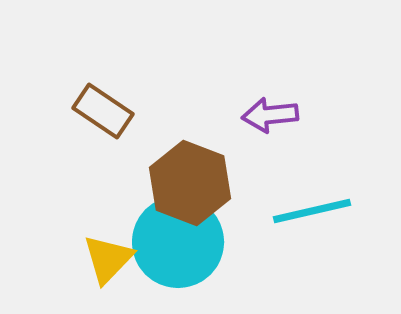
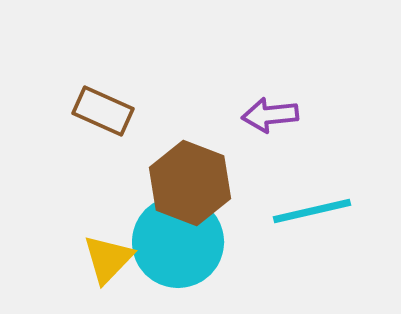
brown rectangle: rotated 10 degrees counterclockwise
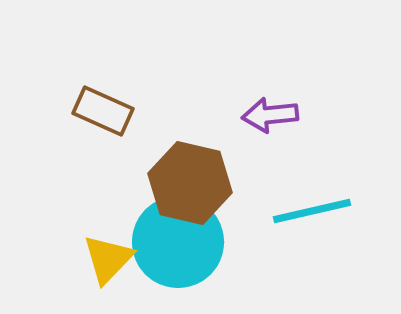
brown hexagon: rotated 8 degrees counterclockwise
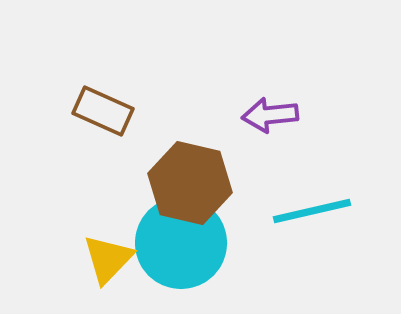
cyan circle: moved 3 px right, 1 px down
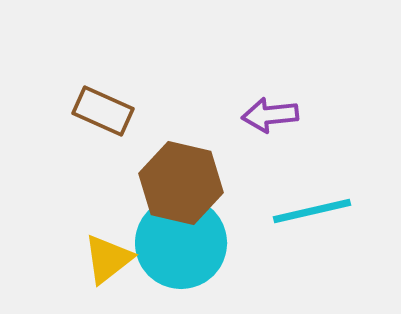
brown hexagon: moved 9 px left
yellow triangle: rotated 8 degrees clockwise
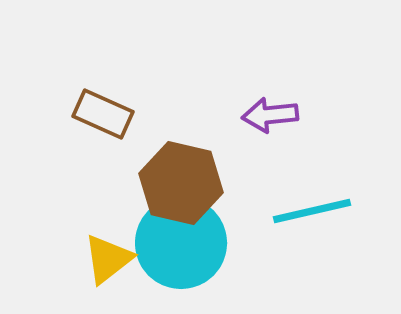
brown rectangle: moved 3 px down
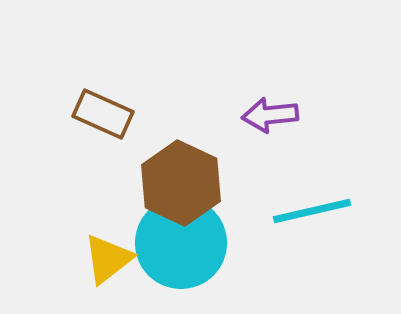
brown hexagon: rotated 12 degrees clockwise
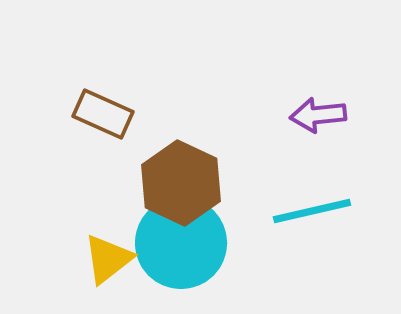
purple arrow: moved 48 px right
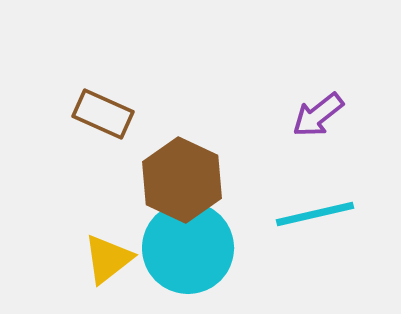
purple arrow: rotated 32 degrees counterclockwise
brown hexagon: moved 1 px right, 3 px up
cyan line: moved 3 px right, 3 px down
cyan circle: moved 7 px right, 5 px down
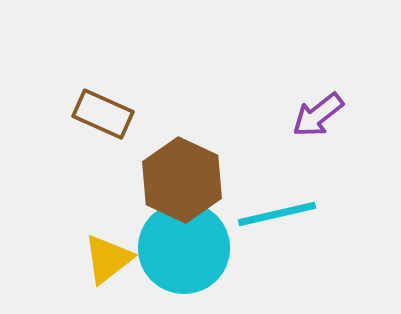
cyan line: moved 38 px left
cyan circle: moved 4 px left
